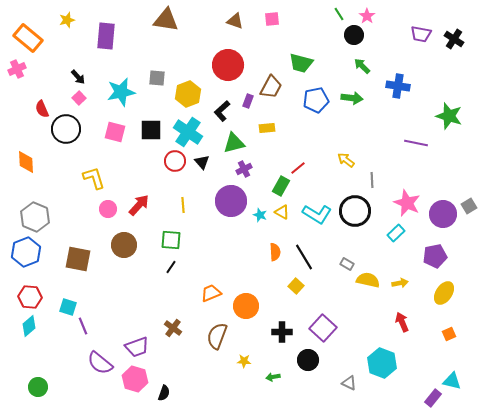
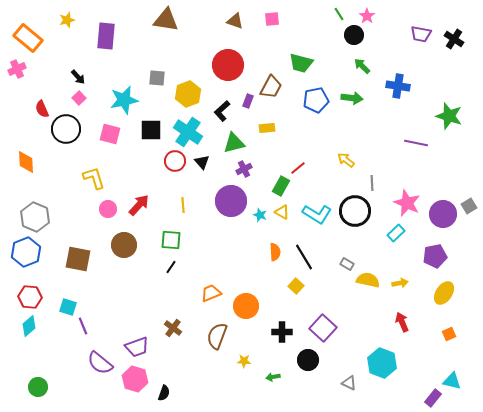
cyan star at (121, 92): moved 3 px right, 8 px down
pink square at (115, 132): moved 5 px left, 2 px down
gray line at (372, 180): moved 3 px down
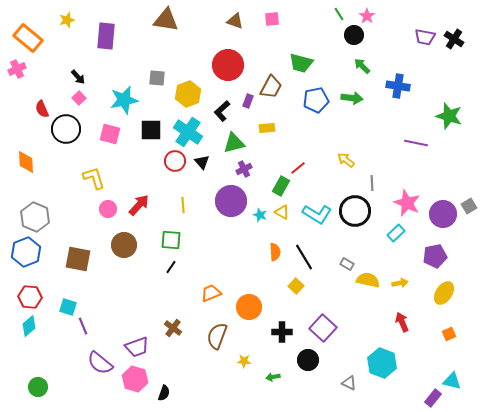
purple trapezoid at (421, 34): moved 4 px right, 3 px down
orange circle at (246, 306): moved 3 px right, 1 px down
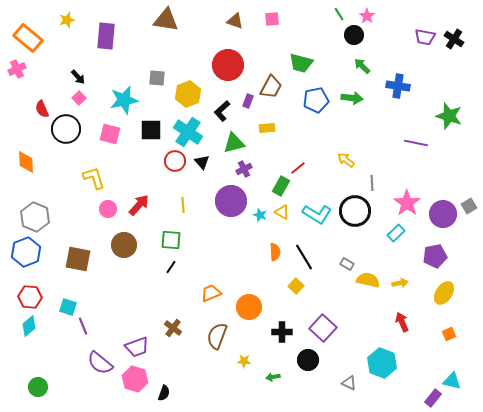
pink star at (407, 203): rotated 12 degrees clockwise
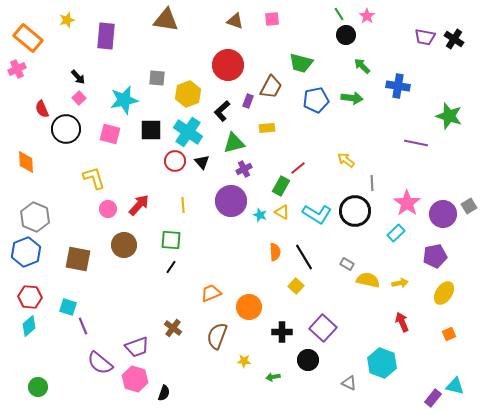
black circle at (354, 35): moved 8 px left
cyan triangle at (452, 381): moved 3 px right, 5 px down
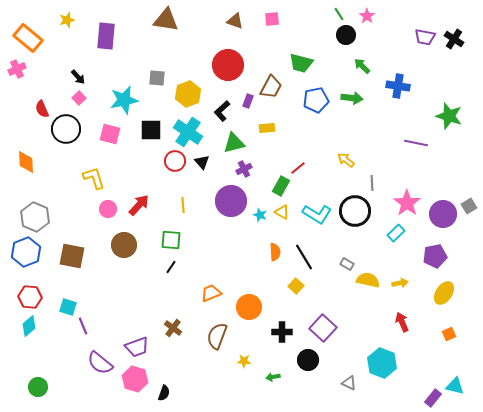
brown square at (78, 259): moved 6 px left, 3 px up
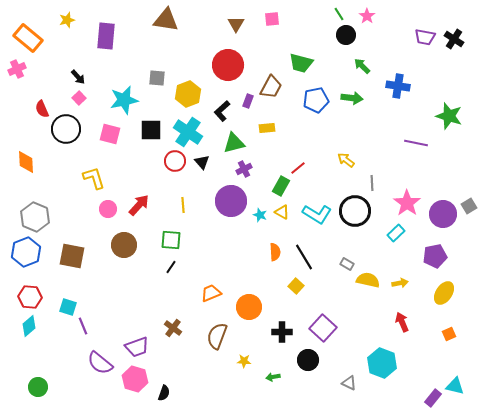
brown triangle at (235, 21): moved 1 px right, 3 px down; rotated 42 degrees clockwise
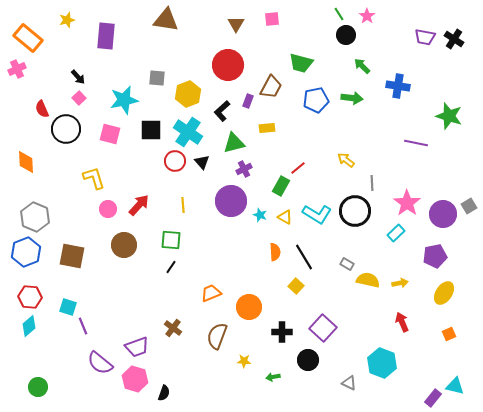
yellow triangle at (282, 212): moved 3 px right, 5 px down
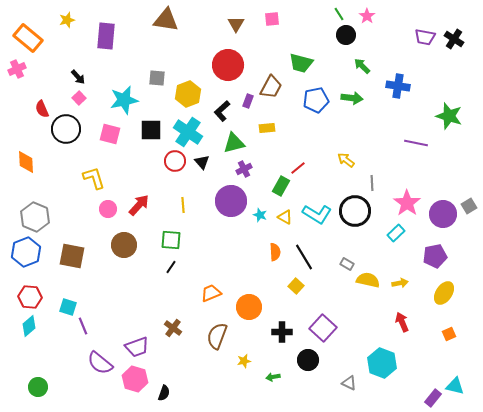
yellow star at (244, 361): rotated 16 degrees counterclockwise
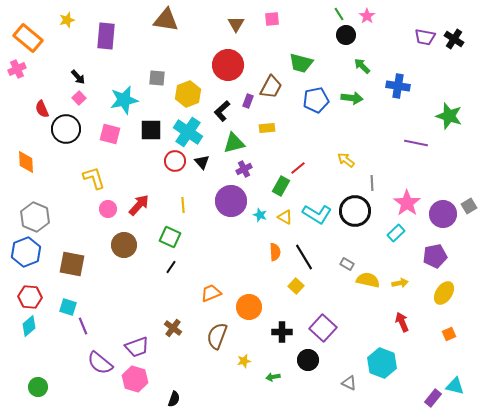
green square at (171, 240): moved 1 px left, 3 px up; rotated 20 degrees clockwise
brown square at (72, 256): moved 8 px down
black semicircle at (164, 393): moved 10 px right, 6 px down
